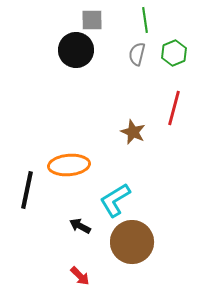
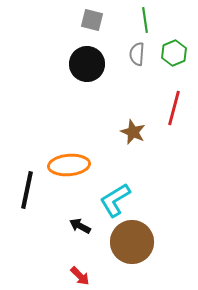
gray square: rotated 15 degrees clockwise
black circle: moved 11 px right, 14 px down
gray semicircle: rotated 10 degrees counterclockwise
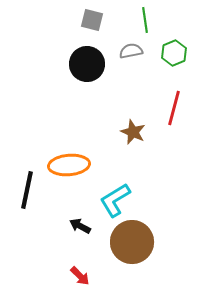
gray semicircle: moved 6 px left, 3 px up; rotated 75 degrees clockwise
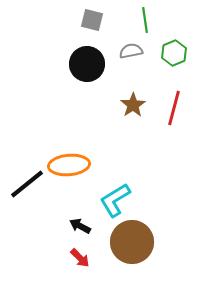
brown star: moved 27 px up; rotated 15 degrees clockwise
black line: moved 6 px up; rotated 39 degrees clockwise
red arrow: moved 18 px up
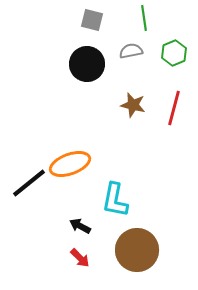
green line: moved 1 px left, 2 px up
brown star: rotated 25 degrees counterclockwise
orange ellipse: moved 1 px right, 1 px up; rotated 15 degrees counterclockwise
black line: moved 2 px right, 1 px up
cyan L-shape: rotated 48 degrees counterclockwise
brown circle: moved 5 px right, 8 px down
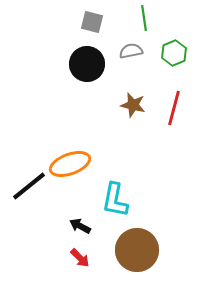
gray square: moved 2 px down
black line: moved 3 px down
